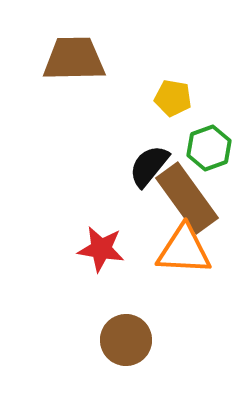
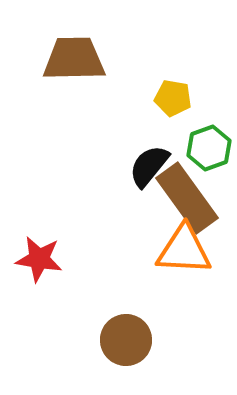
red star: moved 62 px left, 10 px down
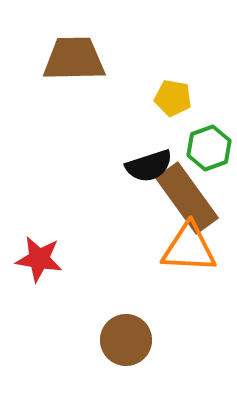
black semicircle: rotated 147 degrees counterclockwise
orange triangle: moved 5 px right, 2 px up
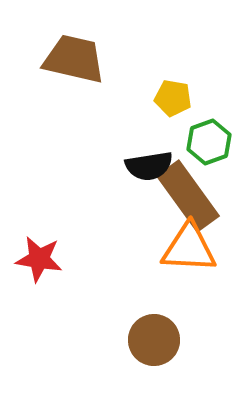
brown trapezoid: rotated 14 degrees clockwise
green hexagon: moved 6 px up
black semicircle: rotated 9 degrees clockwise
brown rectangle: moved 1 px right, 2 px up
brown circle: moved 28 px right
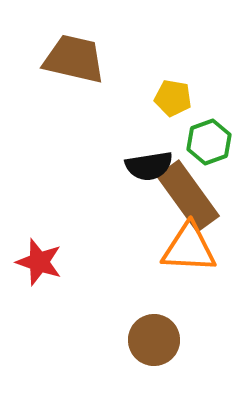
red star: moved 3 px down; rotated 9 degrees clockwise
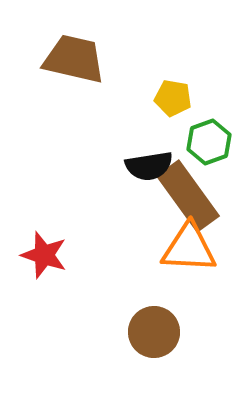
red star: moved 5 px right, 7 px up
brown circle: moved 8 px up
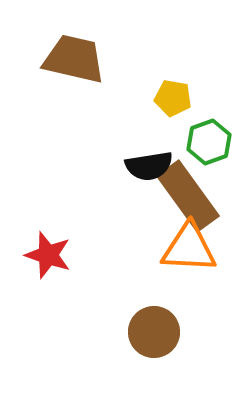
red star: moved 4 px right
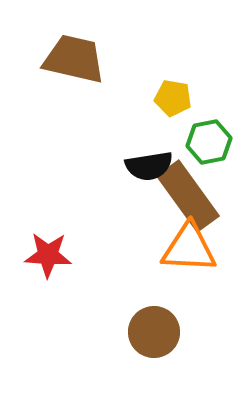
green hexagon: rotated 9 degrees clockwise
red star: rotated 15 degrees counterclockwise
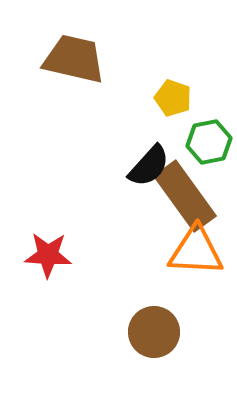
yellow pentagon: rotated 9 degrees clockwise
black semicircle: rotated 39 degrees counterclockwise
brown rectangle: moved 3 px left
orange triangle: moved 7 px right, 3 px down
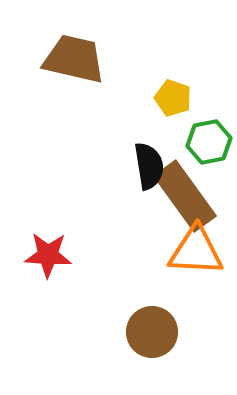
black semicircle: rotated 51 degrees counterclockwise
brown circle: moved 2 px left
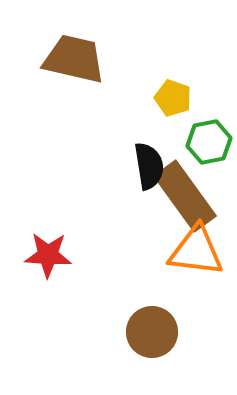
orange triangle: rotated 4 degrees clockwise
